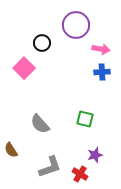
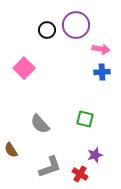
black circle: moved 5 px right, 13 px up
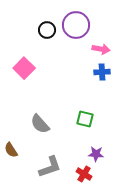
purple star: moved 1 px right, 1 px up; rotated 21 degrees clockwise
red cross: moved 4 px right
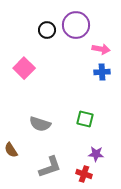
gray semicircle: rotated 30 degrees counterclockwise
red cross: rotated 14 degrees counterclockwise
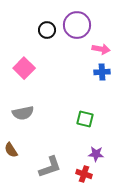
purple circle: moved 1 px right
gray semicircle: moved 17 px left, 11 px up; rotated 30 degrees counterclockwise
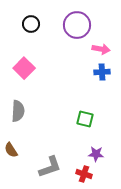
black circle: moved 16 px left, 6 px up
gray semicircle: moved 5 px left, 2 px up; rotated 75 degrees counterclockwise
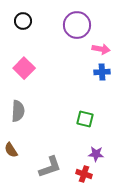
black circle: moved 8 px left, 3 px up
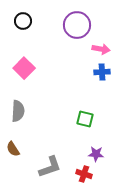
brown semicircle: moved 2 px right, 1 px up
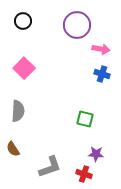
blue cross: moved 2 px down; rotated 21 degrees clockwise
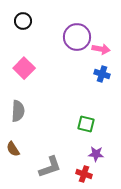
purple circle: moved 12 px down
green square: moved 1 px right, 5 px down
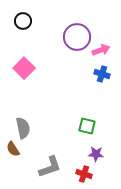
pink arrow: moved 1 px down; rotated 30 degrees counterclockwise
gray semicircle: moved 5 px right, 17 px down; rotated 15 degrees counterclockwise
green square: moved 1 px right, 2 px down
